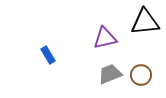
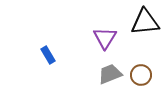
purple triangle: rotated 45 degrees counterclockwise
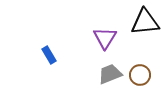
blue rectangle: moved 1 px right
brown circle: moved 1 px left
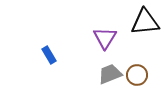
brown circle: moved 3 px left
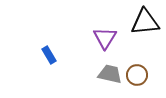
gray trapezoid: rotated 35 degrees clockwise
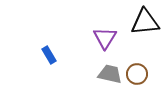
brown circle: moved 1 px up
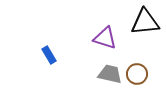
purple triangle: rotated 45 degrees counterclockwise
